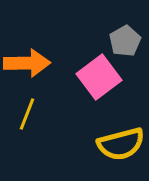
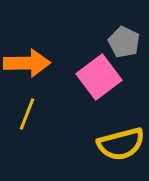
gray pentagon: moved 1 px left, 1 px down; rotated 16 degrees counterclockwise
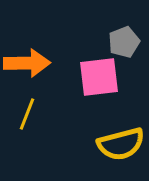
gray pentagon: rotated 24 degrees clockwise
pink square: rotated 30 degrees clockwise
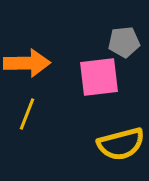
gray pentagon: rotated 16 degrees clockwise
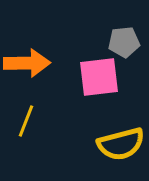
yellow line: moved 1 px left, 7 px down
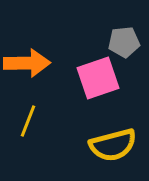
pink square: moved 1 px left, 1 px down; rotated 12 degrees counterclockwise
yellow line: moved 2 px right
yellow semicircle: moved 8 px left, 1 px down
